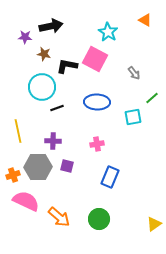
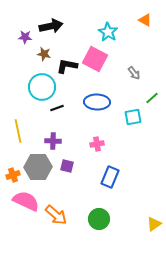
orange arrow: moved 3 px left, 2 px up
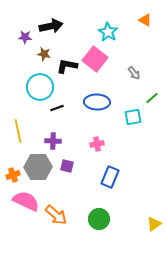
pink square: rotated 10 degrees clockwise
cyan circle: moved 2 px left
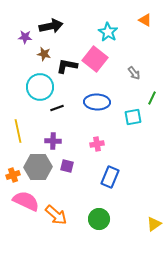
green line: rotated 24 degrees counterclockwise
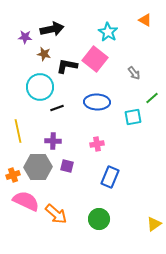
black arrow: moved 1 px right, 3 px down
green line: rotated 24 degrees clockwise
orange arrow: moved 1 px up
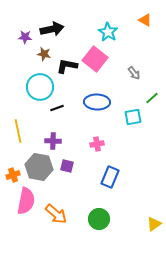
gray hexagon: moved 1 px right; rotated 12 degrees clockwise
pink semicircle: rotated 76 degrees clockwise
